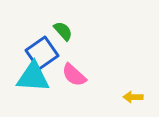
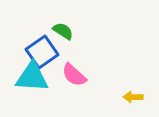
green semicircle: rotated 15 degrees counterclockwise
blue square: moved 1 px up
cyan triangle: moved 1 px left
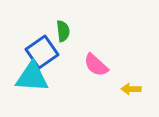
green semicircle: rotated 50 degrees clockwise
pink semicircle: moved 22 px right, 10 px up
yellow arrow: moved 2 px left, 8 px up
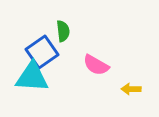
pink semicircle: rotated 12 degrees counterclockwise
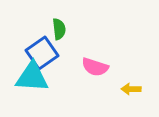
green semicircle: moved 4 px left, 2 px up
blue square: moved 1 px down
pink semicircle: moved 1 px left, 2 px down; rotated 12 degrees counterclockwise
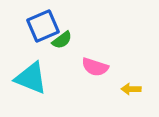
green semicircle: moved 3 px right, 11 px down; rotated 60 degrees clockwise
blue square: moved 1 px right, 27 px up; rotated 12 degrees clockwise
cyan triangle: moved 1 px left, 1 px down; rotated 18 degrees clockwise
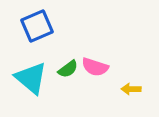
blue square: moved 6 px left
green semicircle: moved 6 px right, 29 px down
cyan triangle: rotated 18 degrees clockwise
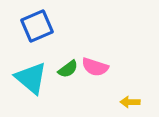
yellow arrow: moved 1 px left, 13 px down
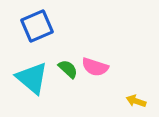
green semicircle: rotated 100 degrees counterclockwise
cyan triangle: moved 1 px right
yellow arrow: moved 6 px right, 1 px up; rotated 18 degrees clockwise
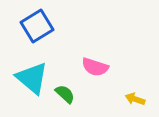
blue square: rotated 8 degrees counterclockwise
green semicircle: moved 3 px left, 25 px down
yellow arrow: moved 1 px left, 2 px up
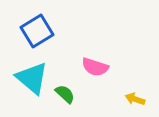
blue square: moved 5 px down
